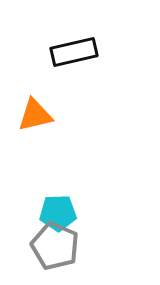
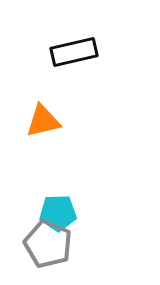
orange triangle: moved 8 px right, 6 px down
gray pentagon: moved 7 px left, 2 px up
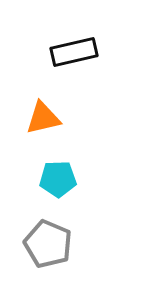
orange triangle: moved 3 px up
cyan pentagon: moved 34 px up
